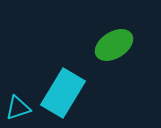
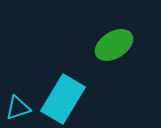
cyan rectangle: moved 6 px down
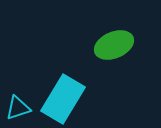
green ellipse: rotated 9 degrees clockwise
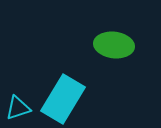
green ellipse: rotated 30 degrees clockwise
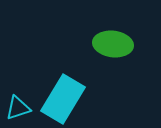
green ellipse: moved 1 px left, 1 px up
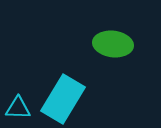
cyan triangle: rotated 20 degrees clockwise
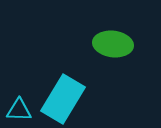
cyan triangle: moved 1 px right, 2 px down
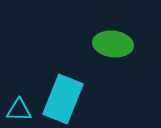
cyan rectangle: rotated 9 degrees counterclockwise
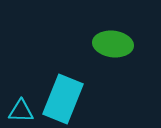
cyan triangle: moved 2 px right, 1 px down
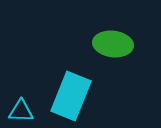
cyan rectangle: moved 8 px right, 3 px up
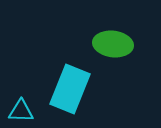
cyan rectangle: moved 1 px left, 7 px up
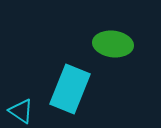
cyan triangle: rotated 32 degrees clockwise
